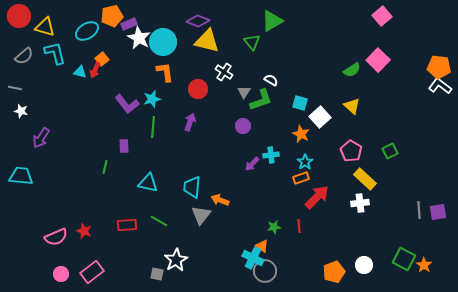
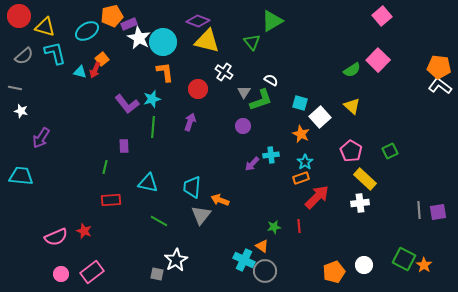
red rectangle at (127, 225): moved 16 px left, 25 px up
cyan cross at (253, 258): moved 9 px left, 2 px down
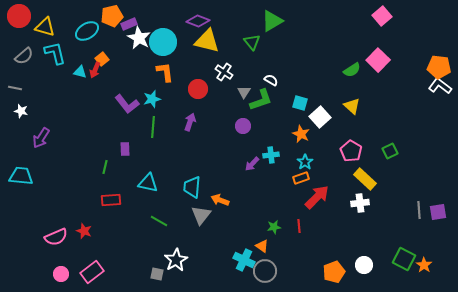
purple rectangle at (124, 146): moved 1 px right, 3 px down
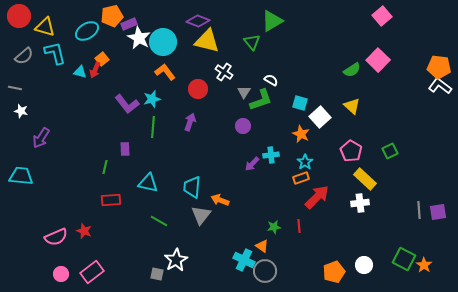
orange L-shape at (165, 72): rotated 30 degrees counterclockwise
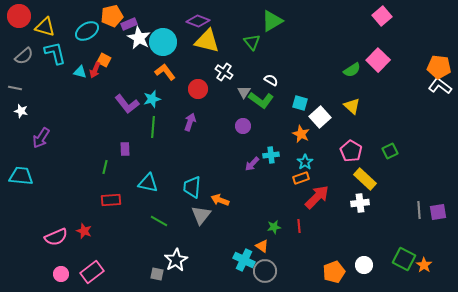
orange square at (102, 59): moved 2 px right, 1 px down; rotated 24 degrees counterclockwise
green L-shape at (261, 100): rotated 55 degrees clockwise
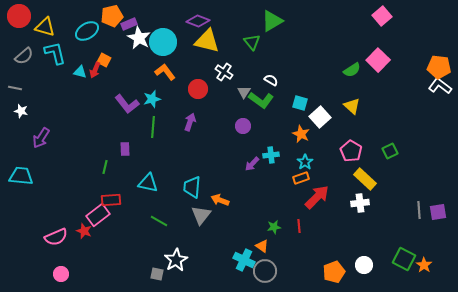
pink rectangle at (92, 272): moved 6 px right, 57 px up
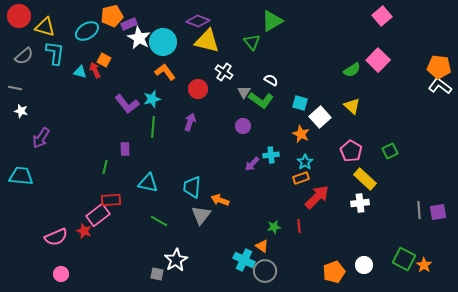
cyan L-shape at (55, 53): rotated 20 degrees clockwise
red arrow at (95, 70): rotated 133 degrees clockwise
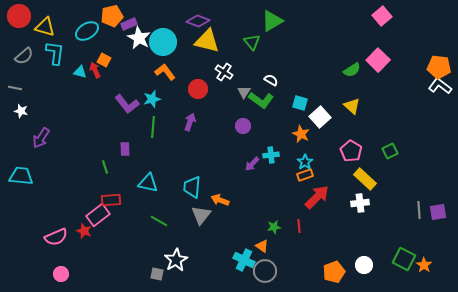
green line at (105, 167): rotated 32 degrees counterclockwise
orange rectangle at (301, 178): moved 4 px right, 3 px up
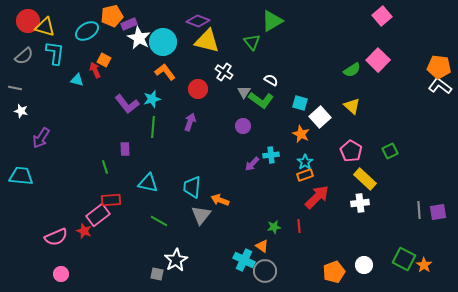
red circle at (19, 16): moved 9 px right, 5 px down
cyan triangle at (80, 72): moved 3 px left, 8 px down
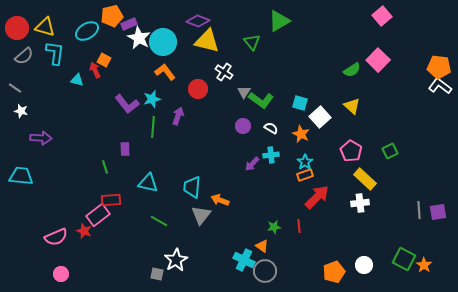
red circle at (28, 21): moved 11 px left, 7 px down
green triangle at (272, 21): moved 7 px right
white semicircle at (271, 80): moved 48 px down
gray line at (15, 88): rotated 24 degrees clockwise
purple arrow at (190, 122): moved 12 px left, 6 px up
purple arrow at (41, 138): rotated 120 degrees counterclockwise
